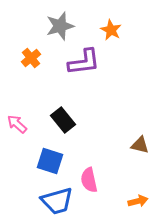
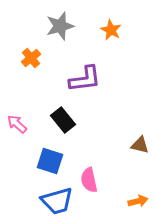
purple L-shape: moved 1 px right, 17 px down
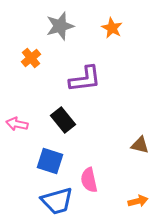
orange star: moved 1 px right, 2 px up
pink arrow: rotated 30 degrees counterclockwise
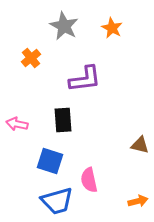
gray star: moved 4 px right; rotated 28 degrees counterclockwise
black rectangle: rotated 35 degrees clockwise
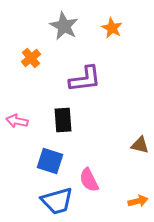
pink arrow: moved 3 px up
pink semicircle: rotated 15 degrees counterclockwise
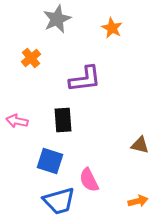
gray star: moved 7 px left, 7 px up; rotated 20 degrees clockwise
blue trapezoid: moved 2 px right
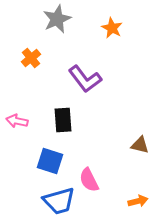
purple L-shape: rotated 60 degrees clockwise
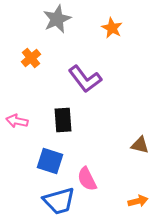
pink semicircle: moved 2 px left, 1 px up
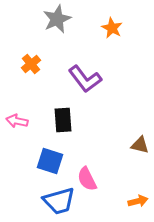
orange cross: moved 6 px down
